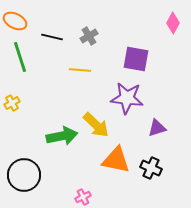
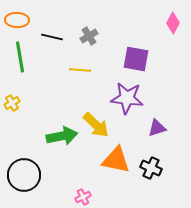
orange ellipse: moved 2 px right, 1 px up; rotated 25 degrees counterclockwise
green line: rotated 8 degrees clockwise
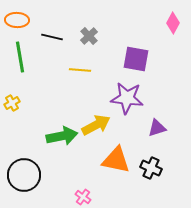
gray cross: rotated 12 degrees counterclockwise
yellow arrow: rotated 72 degrees counterclockwise
pink cross: rotated 28 degrees counterclockwise
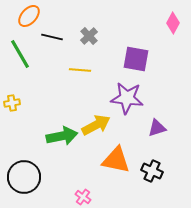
orange ellipse: moved 12 px right, 4 px up; rotated 50 degrees counterclockwise
green line: moved 3 px up; rotated 20 degrees counterclockwise
yellow cross: rotated 21 degrees clockwise
black cross: moved 1 px right, 3 px down
black circle: moved 2 px down
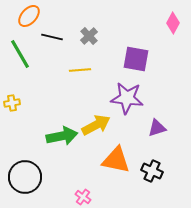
yellow line: rotated 10 degrees counterclockwise
black circle: moved 1 px right
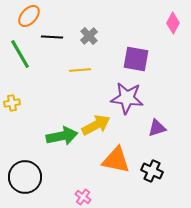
black line: rotated 10 degrees counterclockwise
